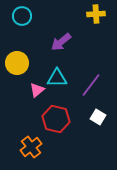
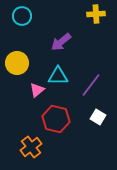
cyan triangle: moved 1 px right, 2 px up
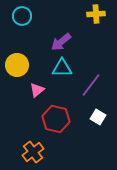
yellow circle: moved 2 px down
cyan triangle: moved 4 px right, 8 px up
orange cross: moved 2 px right, 5 px down
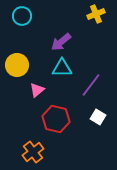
yellow cross: rotated 18 degrees counterclockwise
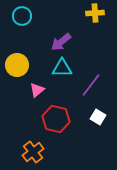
yellow cross: moved 1 px left, 1 px up; rotated 18 degrees clockwise
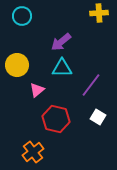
yellow cross: moved 4 px right
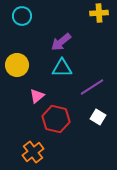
purple line: moved 1 px right, 2 px down; rotated 20 degrees clockwise
pink triangle: moved 6 px down
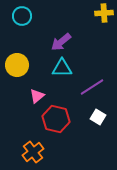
yellow cross: moved 5 px right
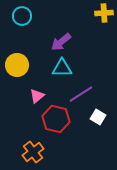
purple line: moved 11 px left, 7 px down
